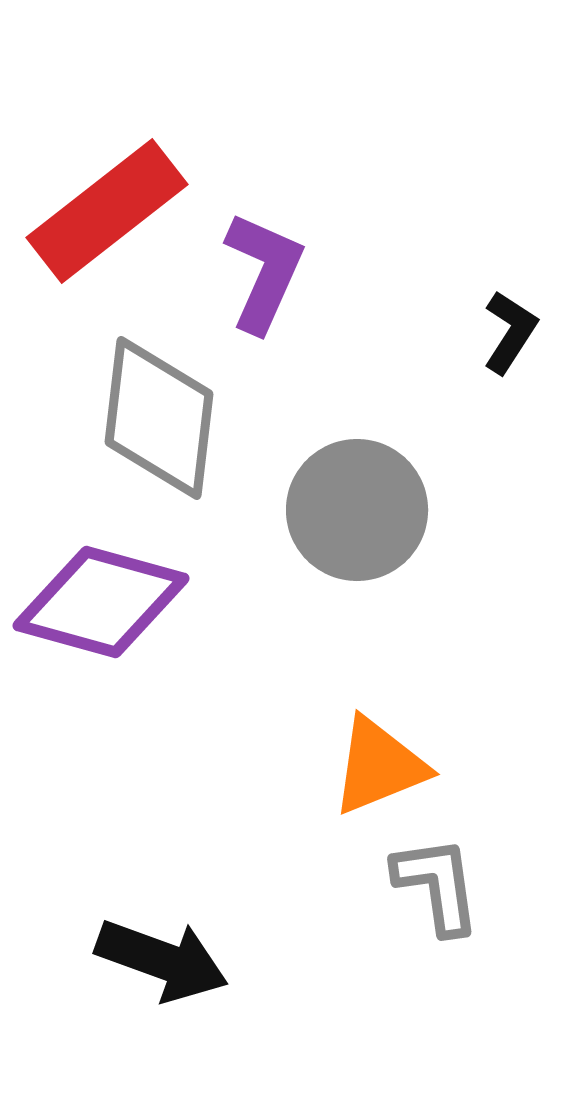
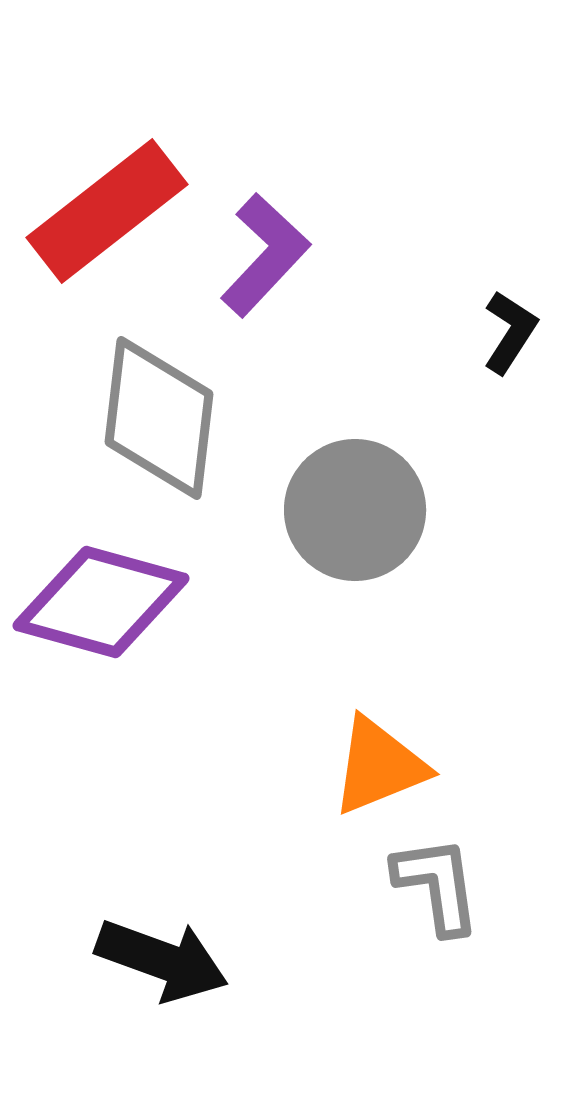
purple L-shape: moved 1 px right, 17 px up; rotated 19 degrees clockwise
gray circle: moved 2 px left
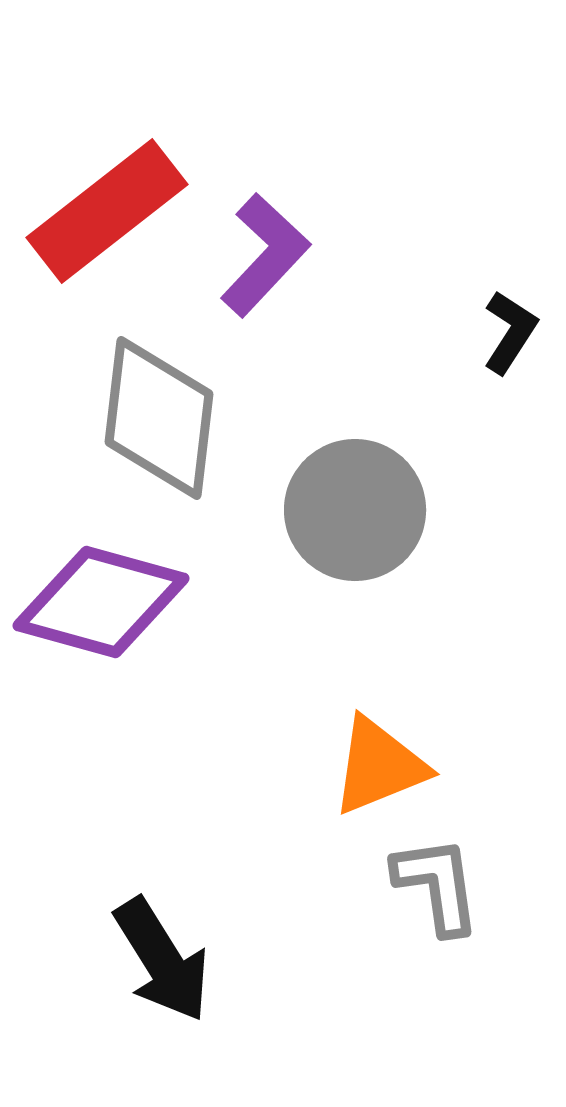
black arrow: rotated 38 degrees clockwise
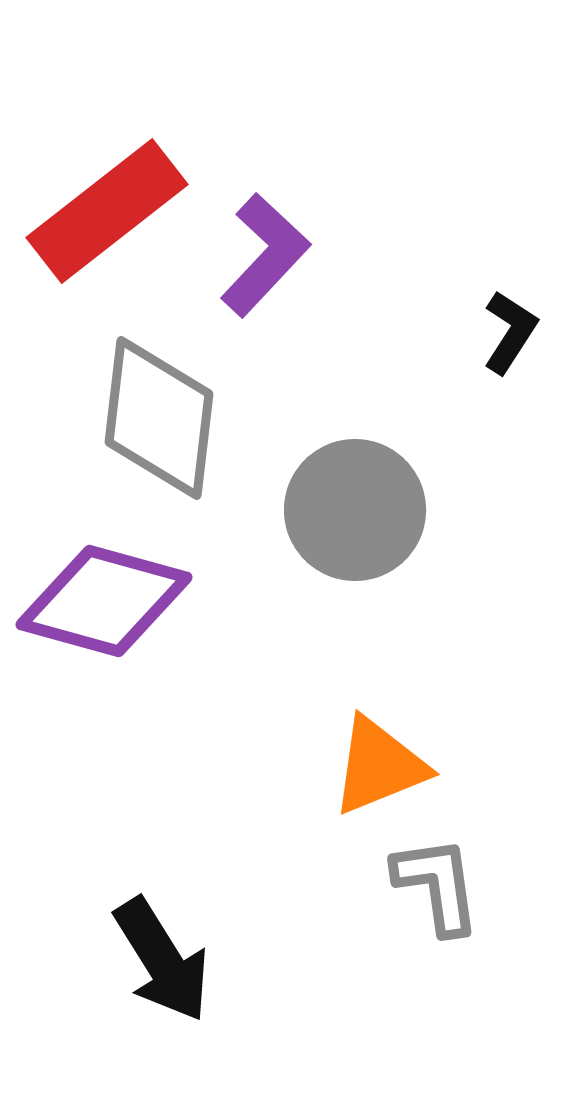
purple diamond: moved 3 px right, 1 px up
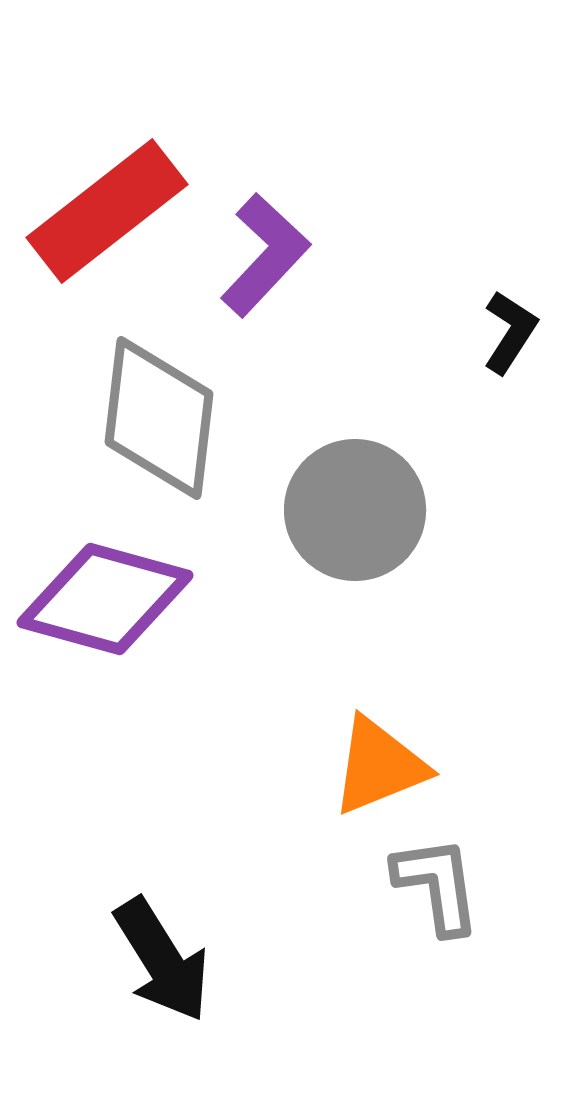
purple diamond: moved 1 px right, 2 px up
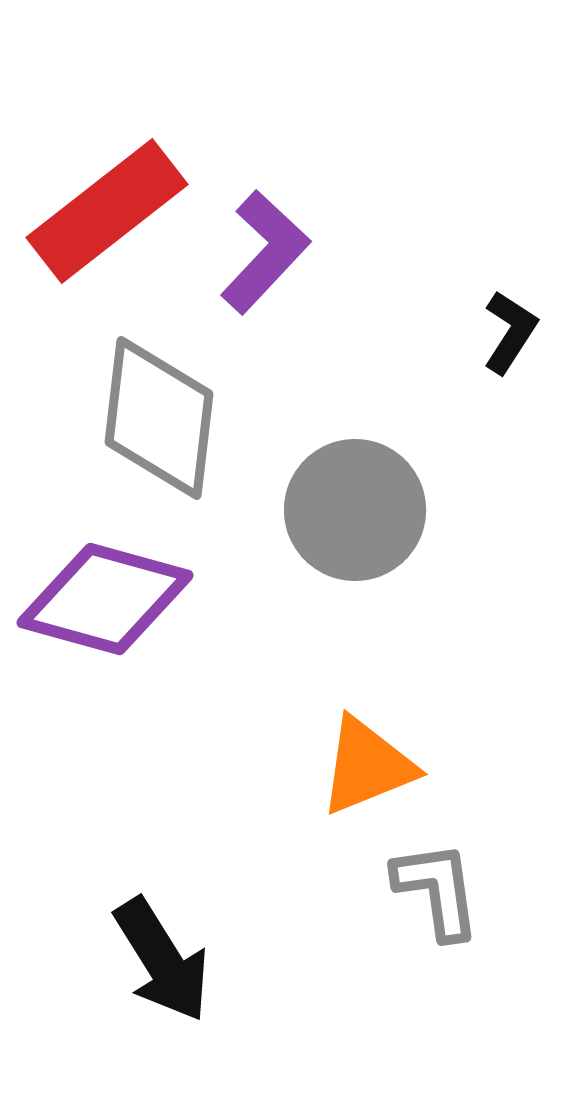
purple L-shape: moved 3 px up
orange triangle: moved 12 px left
gray L-shape: moved 5 px down
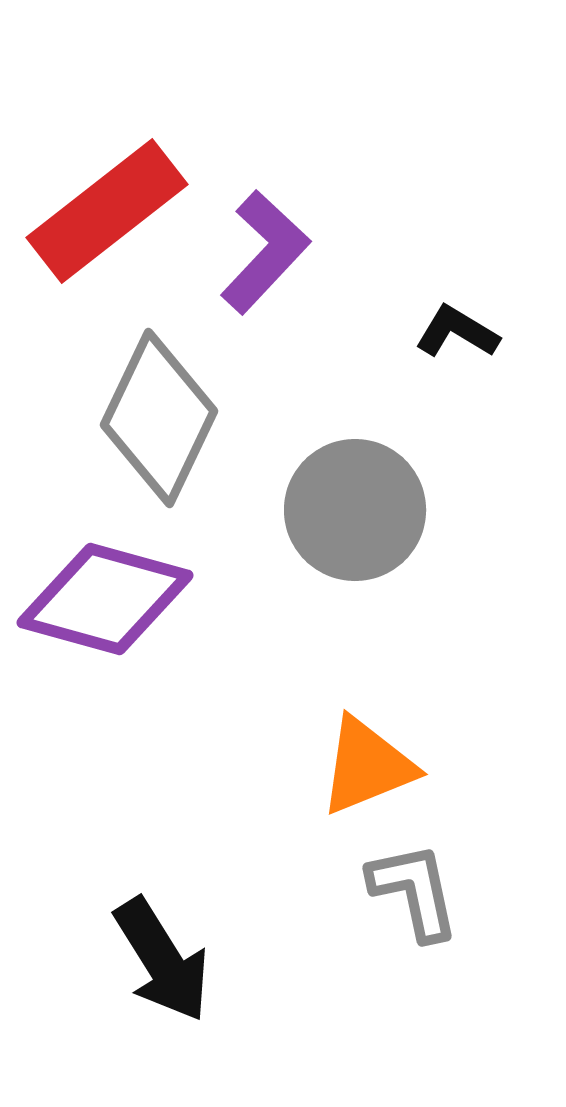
black L-shape: moved 53 px left; rotated 92 degrees counterclockwise
gray diamond: rotated 19 degrees clockwise
gray L-shape: moved 23 px left, 1 px down; rotated 4 degrees counterclockwise
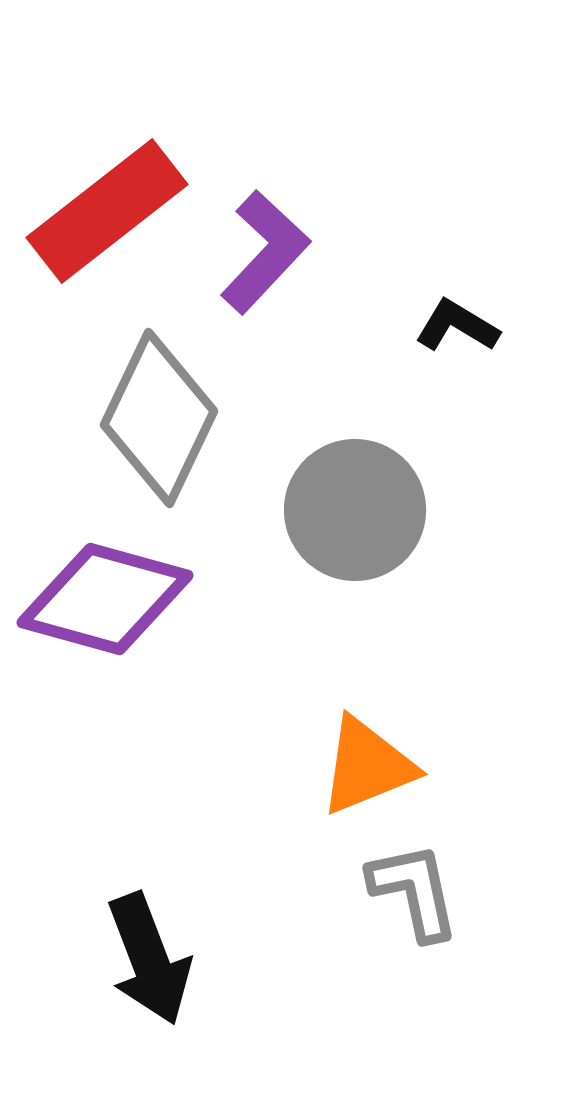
black L-shape: moved 6 px up
black arrow: moved 13 px left, 1 px up; rotated 11 degrees clockwise
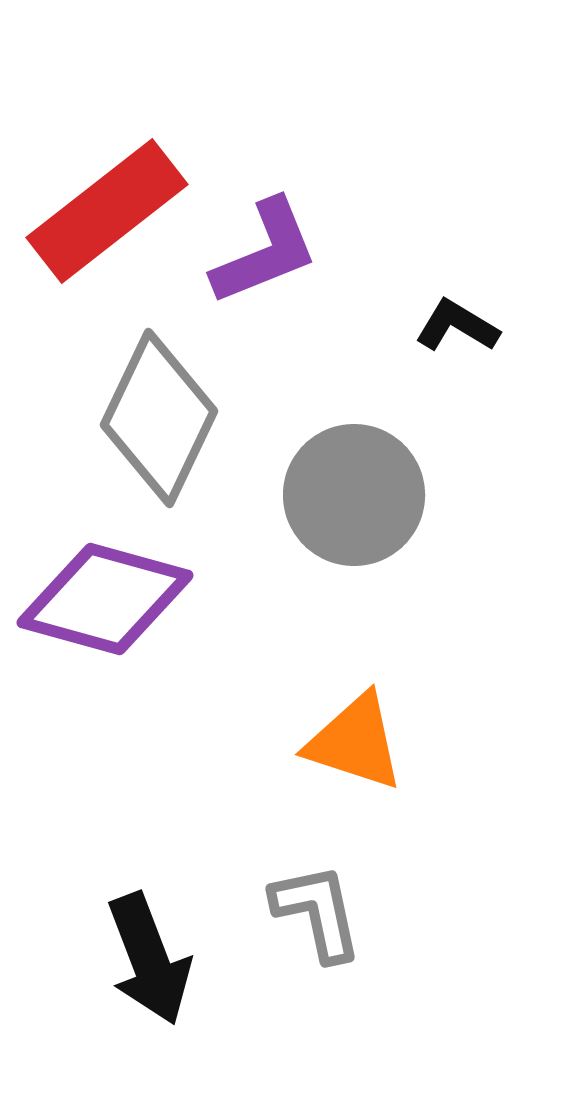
purple L-shape: rotated 25 degrees clockwise
gray circle: moved 1 px left, 15 px up
orange triangle: moved 12 px left, 24 px up; rotated 40 degrees clockwise
gray L-shape: moved 97 px left, 21 px down
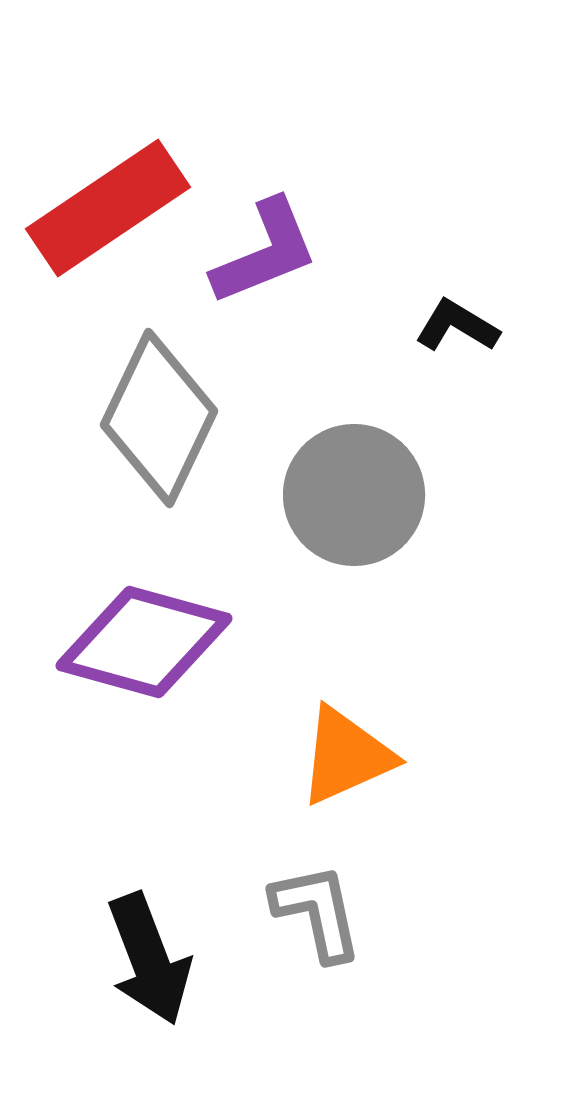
red rectangle: moved 1 px right, 3 px up; rotated 4 degrees clockwise
purple diamond: moved 39 px right, 43 px down
orange triangle: moved 9 px left, 14 px down; rotated 42 degrees counterclockwise
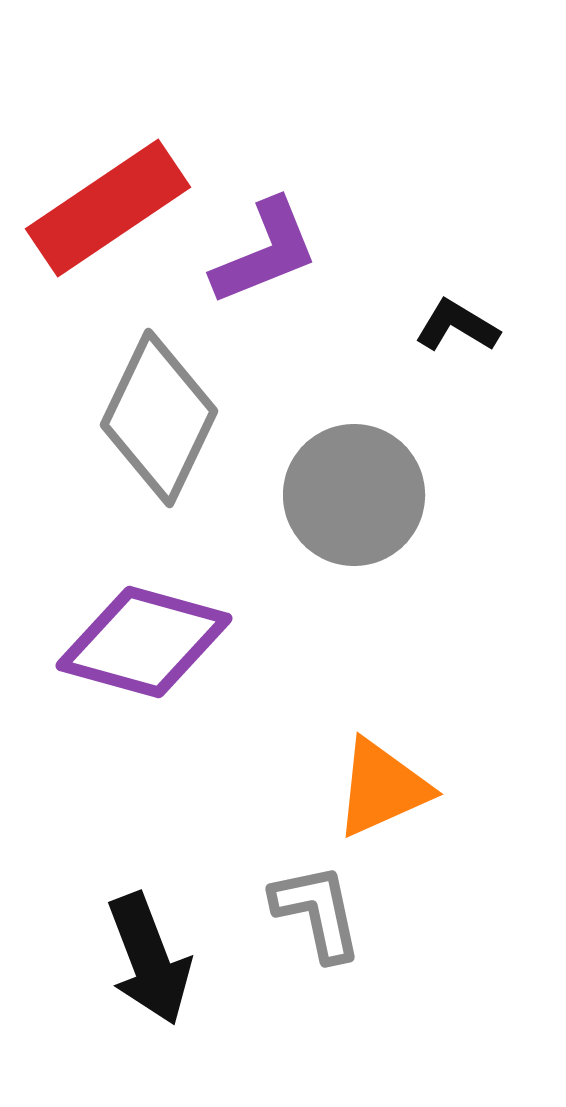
orange triangle: moved 36 px right, 32 px down
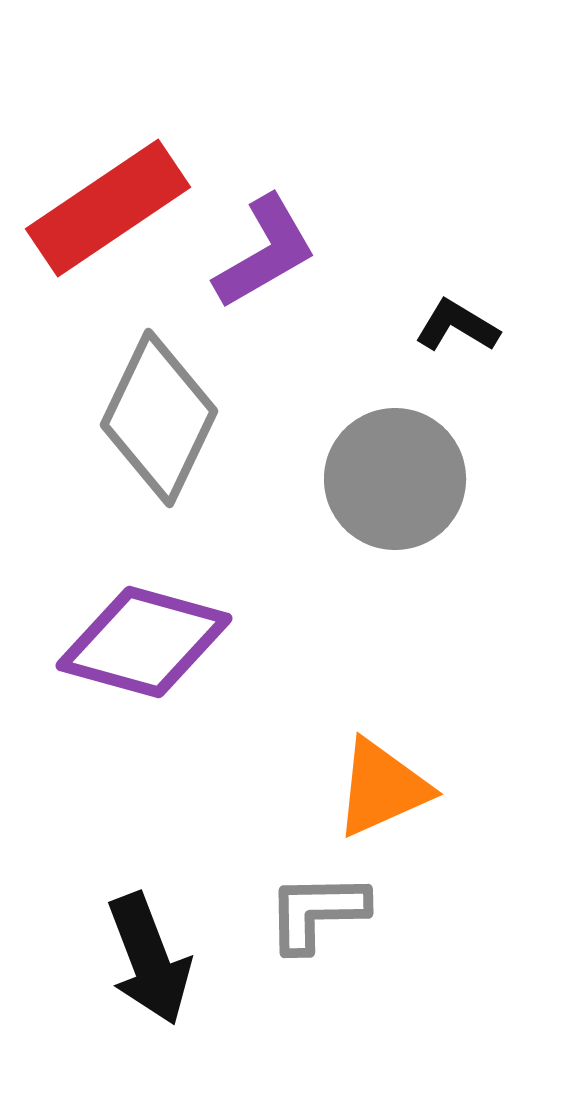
purple L-shape: rotated 8 degrees counterclockwise
gray circle: moved 41 px right, 16 px up
gray L-shape: rotated 79 degrees counterclockwise
